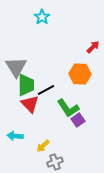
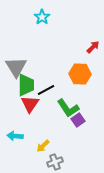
red triangle: rotated 18 degrees clockwise
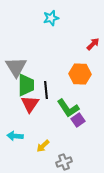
cyan star: moved 9 px right, 1 px down; rotated 21 degrees clockwise
red arrow: moved 3 px up
black line: rotated 66 degrees counterclockwise
gray cross: moved 9 px right
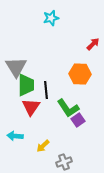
red triangle: moved 1 px right, 3 px down
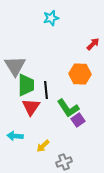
gray triangle: moved 1 px left, 1 px up
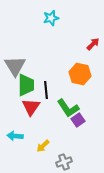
orange hexagon: rotated 10 degrees clockwise
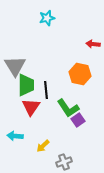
cyan star: moved 4 px left
red arrow: rotated 128 degrees counterclockwise
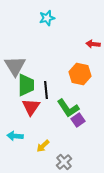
gray cross: rotated 21 degrees counterclockwise
